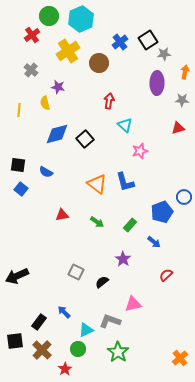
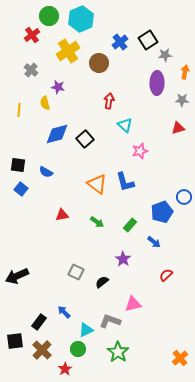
gray star at (164, 54): moved 1 px right, 1 px down
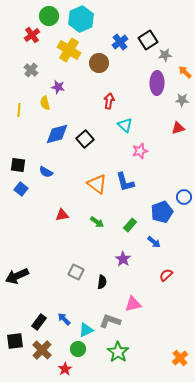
yellow cross at (68, 51): moved 1 px right, 1 px up; rotated 25 degrees counterclockwise
orange arrow at (185, 72): rotated 56 degrees counterclockwise
black semicircle at (102, 282): rotated 136 degrees clockwise
blue arrow at (64, 312): moved 7 px down
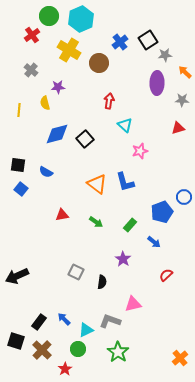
purple star at (58, 87): rotated 16 degrees counterclockwise
green arrow at (97, 222): moved 1 px left
black square at (15, 341): moved 1 px right; rotated 24 degrees clockwise
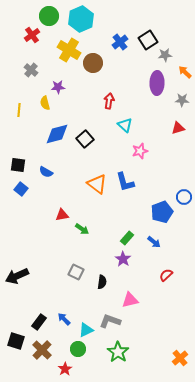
brown circle at (99, 63): moved 6 px left
green arrow at (96, 222): moved 14 px left, 7 px down
green rectangle at (130, 225): moved 3 px left, 13 px down
pink triangle at (133, 304): moved 3 px left, 4 px up
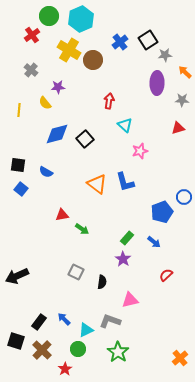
brown circle at (93, 63): moved 3 px up
yellow semicircle at (45, 103): rotated 24 degrees counterclockwise
